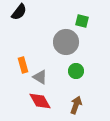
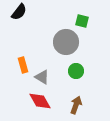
gray triangle: moved 2 px right
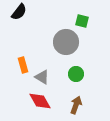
green circle: moved 3 px down
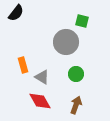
black semicircle: moved 3 px left, 1 px down
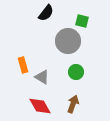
black semicircle: moved 30 px right
gray circle: moved 2 px right, 1 px up
green circle: moved 2 px up
red diamond: moved 5 px down
brown arrow: moved 3 px left, 1 px up
